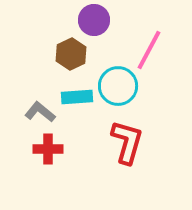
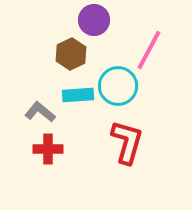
cyan rectangle: moved 1 px right, 2 px up
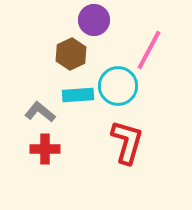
red cross: moved 3 px left
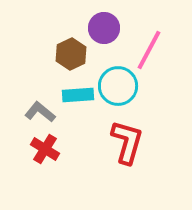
purple circle: moved 10 px right, 8 px down
red cross: rotated 32 degrees clockwise
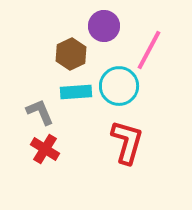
purple circle: moved 2 px up
cyan circle: moved 1 px right
cyan rectangle: moved 2 px left, 3 px up
gray L-shape: rotated 28 degrees clockwise
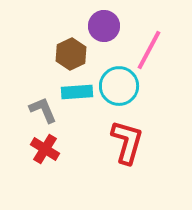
cyan rectangle: moved 1 px right
gray L-shape: moved 3 px right, 2 px up
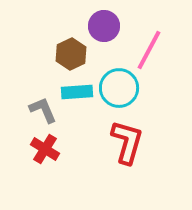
cyan circle: moved 2 px down
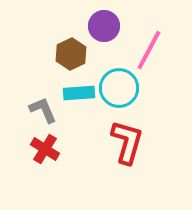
cyan rectangle: moved 2 px right, 1 px down
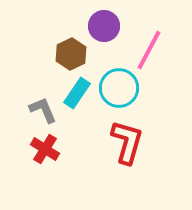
cyan rectangle: moved 2 px left; rotated 52 degrees counterclockwise
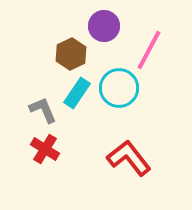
red L-shape: moved 2 px right, 16 px down; rotated 54 degrees counterclockwise
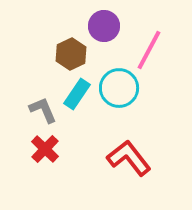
cyan rectangle: moved 1 px down
red cross: rotated 12 degrees clockwise
